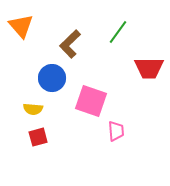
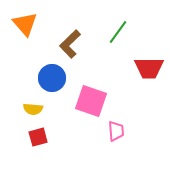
orange triangle: moved 4 px right, 2 px up
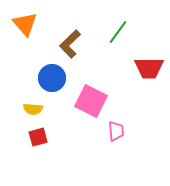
pink square: rotated 8 degrees clockwise
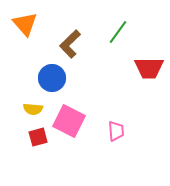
pink square: moved 22 px left, 20 px down
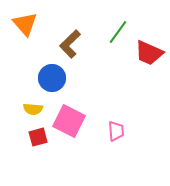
red trapezoid: moved 15 px up; rotated 24 degrees clockwise
